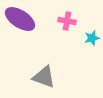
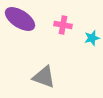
pink cross: moved 4 px left, 4 px down
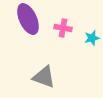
purple ellipse: moved 8 px right; rotated 32 degrees clockwise
pink cross: moved 3 px down
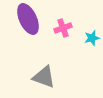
pink cross: rotated 30 degrees counterclockwise
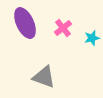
purple ellipse: moved 3 px left, 4 px down
pink cross: rotated 18 degrees counterclockwise
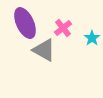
cyan star: rotated 21 degrees counterclockwise
gray triangle: moved 27 px up; rotated 10 degrees clockwise
